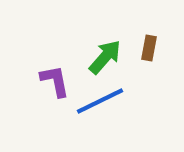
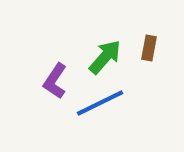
purple L-shape: rotated 135 degrees counterclockwise
blue line: moved 2 px down
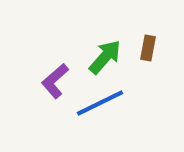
brown rectangle: moved 1 px left
purple L-shape: rotated 15 degrees clockwise
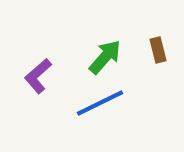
brown rectangle: moved 10 px right, 2 px down; rotated 25 degrees counterclockwise
purple L-shape: moved 17 px left, 5 px up
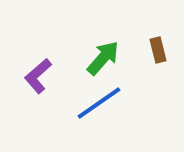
green arrow: moved 2 px left, 1 px down
blue line: moved 1 px left; rotated 9 degrees counterclockwise
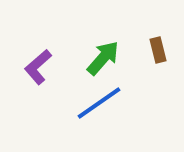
purple L-shape: moved 9 px up
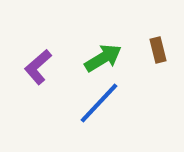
green arrow: rotated 18 degrees clockwise
blue line: rotated 12 degrees counterclockwise
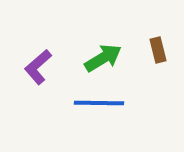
blue line: rotated 48 degrees clockwise
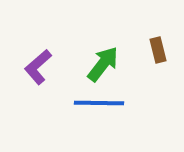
green arrow: moved 6 px down; rotated 21 degrees counterclockwise
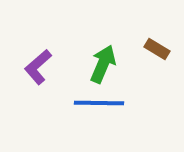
brown rectangle: moved 1 px left, 1 px up; rotated 45 degrees counterclockwise
green arrow: rotated 15 degrees counterclockwise
